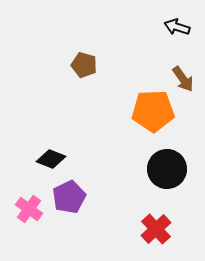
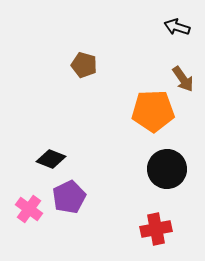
red cross: rotated 32 degrees clockwise
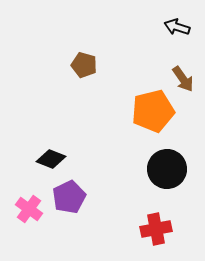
orange pentagon: rotated 12 degrees counterclockwise
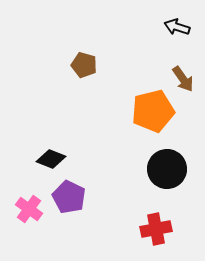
purple pentagon: rotated 20 degrees counterclockwise
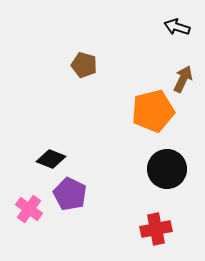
brown arrow: rotated 120 degrees counterclockwise
purple pentagon: moved 1 px right, 3 px up
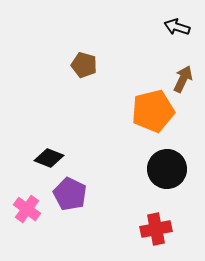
black diamond: moved 2 px left, 1 px up
pink cross: moved 2 px left
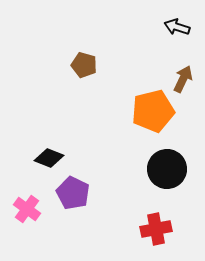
purple pentagon: moved 3 px right, 1 px up
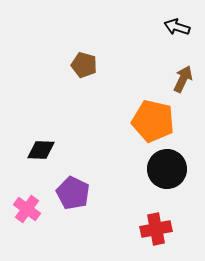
orange pentagon: moved 10 px down; rotated 27 degrees clockwise
black diamond: moved 8 px left, 8 px up; rotated 20 degrees counterclockwise
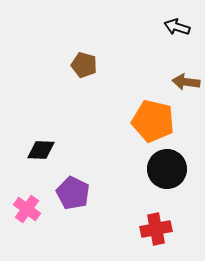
brown arrow: moved 3 px right, 3 px down; rotated 108 degrees counterclockwise
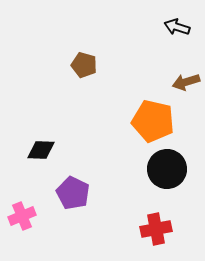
brown arrow: rotated 24 degrees counterclockwise
pink cross: moved 5 px left, 7 px down; rotated 32 degrees clockwise
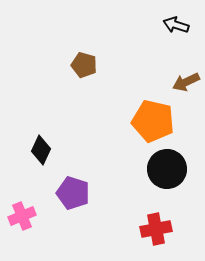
black arrow: moved 1 px left, 2 px up
brown arrow: rotated 8 degrees counterclockwise
black diamond: rotated 68 degrees counterclockwise
purple pentagon: rotated 8 degrees counterclockwise
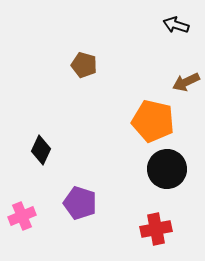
purple pentagon: moved 7 px right, 10 px down
